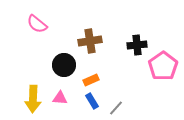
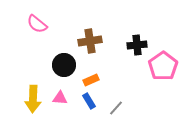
blue rectangle: moved 3 px left
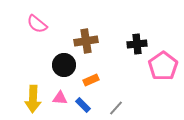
brown cross: moved 4 px left
black cross: moved 1 px up
blue rectangle: moved 6 px left, 4 px down; rotated 14 degrees counterclockwise
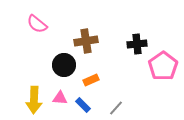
yellow arrow: moved 1 px right, 1 px down
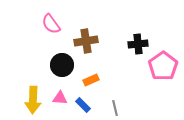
pink semicircle: moved 14 px right; rotated 15 degrees clockwise
black cross: moved 1 px right
black circle: moved 2 px left
yellow arrow: moved 1 px left
gray line: moved 1 px left; rotated 56 degrees counterclockwise
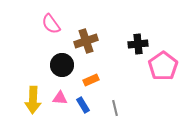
brown cross: rotated 10 degrees counterclockwise
blue rectangle: rotated 14 degrees clockwise
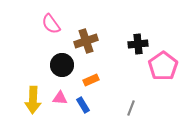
gray line: moved 16 px right; rotated 35 degrees clockwise
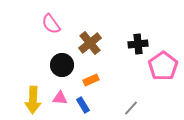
brown cross: moved 4 px right, 2 px down; rotated 20 degrees counterclockwise
gray line: rotated 21 degrees clockwise
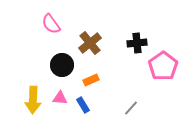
black cross: moved 1 px left, 1 px up
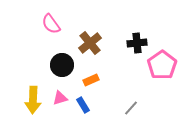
pink pentagon: moved 1 px left, 1 px up
pink triangle: rotated 21 degrees counterclockwise
